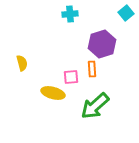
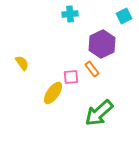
cyan square: moved 2 px left, 3 px down; rotated 14 degrees clockwise
purple hexagon: rotated 8 degrees counterclockwise
yellow semicircle: rotated 21 degrees counterclockwise
orange rectangle: rotated 35 degrees counterclockwise
yellow ellipse: rotated 70 degrees counterclockwise
green arrow: moved 4 px right, 7 px down
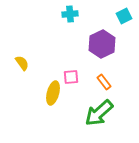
orange rectangle: moved 12 px right, 13 px down
yellow ellipse: rotated 20 degrees counterclockwise
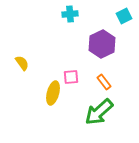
green arrow: moved 1 px up
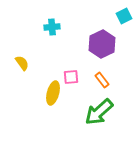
cyan cross: moved 18 px left, 13 px down
orange rectangle: moved 2 px left, 2 px up
